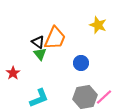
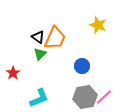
black triangle: moved 5 px up
green triangle: rotated 24 degrees clockwise
blue circle: moved 1 px right, 3 px down
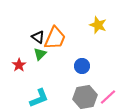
red star: moved 6 px right, 8 px up
pink line: moved 4 px right
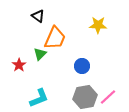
yellow star: rotated 18 degrees counterclockwise
black triangle: moved 21 px up
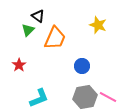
yellow star: rotated 18 degrees clockwise
green triangle: moved 12 px left, 24 px up
pink line: rotated 72 degrees clockwise
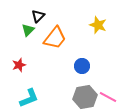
black triangle: rotated 40 degrees clockwise
orange trapezoid: rotated 15 degrees clockwise
red star: rotated 16 degrees clockwise
cyan L-shape: moved 10 px left
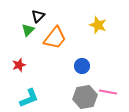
pink line: moved 5 px up; rotated 18 degrees counterclockwise
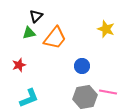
black triangle: moved 2 px left
yellow star: moved 8 px right, 4 px down
green triangle: moved 1 px right, 3 px down; rotated 32 degrees clockwise
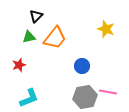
green triangle: moved 4 px down
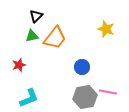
green triangle: moved 3 px right, 1 px up
blue circle: moved 1 px down
